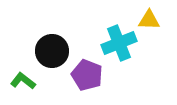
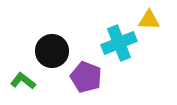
purple pentagon: moved 1 px left, 2 px down
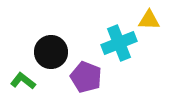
black circle: moved 1 px left, 1 px down
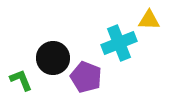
black circle: moved 2 px right, 6 px down
green L-shape: moved 2 px left, 1 px up; rotated 30 degrees clockwise
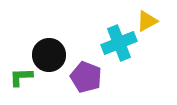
yellow triangle: moved 2 px left, 1 px down; rotated 30 degrees counterclockwise
black circle: moved 4 px left, 3 px up
green L-shape: moved 3 px up; rotated 70 degrees counterclockwise
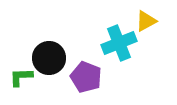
yellow triangle: moved 1 px left
black circle: moved 3 px down
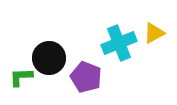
yellow triangle: moved 8 px right, 12 px down
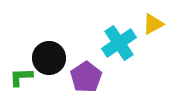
yellow triangle: moved 1 px left, 9 px up
cyan cross: rotated 12 degrees counterclockwise
purple pentagon: rotated 16 degrees clockwise
